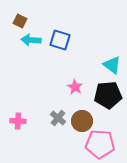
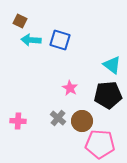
pink star: moved 5 px left, 1 px down
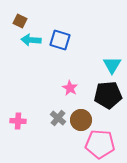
cyan triangle: rotated 24 degrees clockwise
brown circle: moved 1 px left, 1 px up
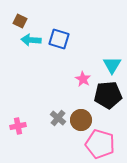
blue square: moved 1 px left, 1 px up
pink star: moved 13 px right, 9 px up
pink cross: moved 5 px down; rotated 14 degrees counterclockwise
pink pentagon: rotated 12 degrees clockwise
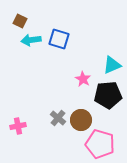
cyan arrow: rotated 12 degrees counterclockwise
cyan triangle: rotated 36 degrees clockwise
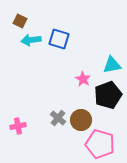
cyan triangle: rotated 12 degrees clockwise
black pentagon: rotated 16 degrees counterclockwise
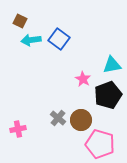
blue square: rotated 20 degrees clockwise
pink cross: moved 3 px down
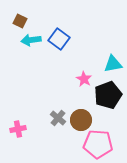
cyan triangle: moved 1 px right, 1 px up
pink star: moved 1 px right
pink pentagon: moved 2 px left; rotated 12 degrees counterclockwise
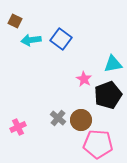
brown square: moved 5 px left
blue square: moved 2 px right
pink cross: moved 2 px up; rotated 14 degrees counterclockwise
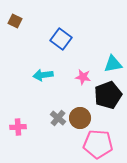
cyan arrow: moved 12 px right, 35 px down
pink star: moved 1 px left, 2 px up; rotated 21 degrees counterclockwise
brown circle: moved 1 px left, 2 px up
pink cross: rotated 21 degrees clockwise
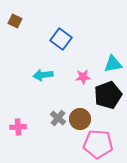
pink star: rotated 14 degrees counterclockwise
brown circle: moved 1 px down
